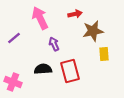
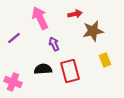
yellow rectangle: moved 1 px right, 6 px down; rotated 16 degrees counterclockwise
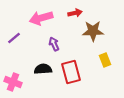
red arrow: moved 1 px up
pink arrow: moved 1 px right; rotated 80 degrees counterclockwise
brown star: rotated 10 degrees clockwise
red rectangle: moved 1 px right, 1 px down
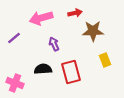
pink cross: moved 2 px right, 1 px down
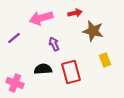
brown star: rotated 15 degrees clockwise
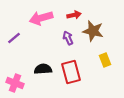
red arrow: moved 1 px left, 2 px down
purple arrow: moved 14 px right, 6 px up
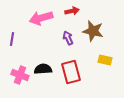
red arrow: moved 2 px left, 4 px up
purple line: moved 2 px left, 1 px down; rotated 40 degrees counterclockwise
yellow rectangle: rotated 56 degrees counterclockwise
pink cross: moved 5 px right, 8 px up
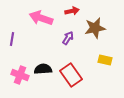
pink arrow: rotated 35 degrees clockwise
brown star: moved 2 px right, 3 px up; rotated 25 degrees counterclockwise
purple arrow: rotated 56 degrees clockwise
red rectangle: moved 3 px down; rotated 20 degrees counterclockwise
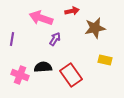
purple arrow: moved 13 px left, 1 px down
black semicircle: moved 2 px up
